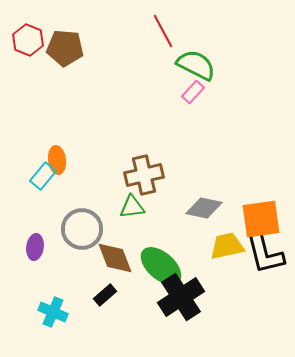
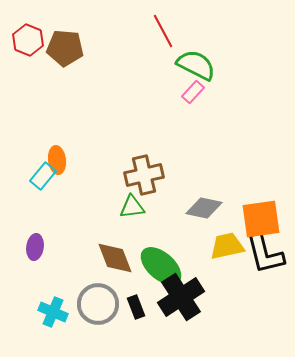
gray circle: moved 16 px right, 75 px down
black rectangle: moved 31 px right, 12 px down; rotated 70 degrees counterclockwise
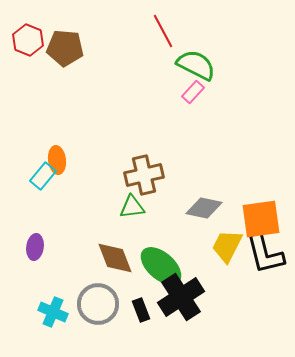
yellow trapezoid: rotated 51 degrees counterclockwise
black rectangle: moved 5 px right, 3 px down
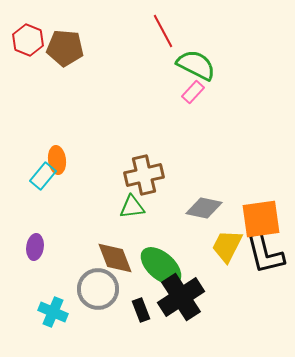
gray circle: moved 15 px up
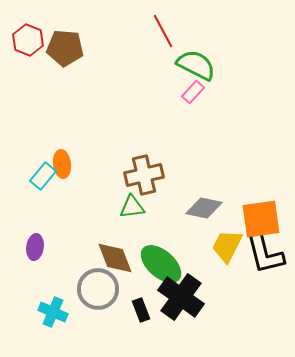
orange ellipse: moved 5 px right, 4 px down
green ellipse: moved 2 px up
black cross: rotated 21 degrees counterclockwise
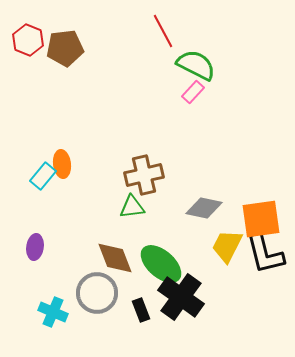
brown pentagon: rotated 12 degrees counterclockwise
gray circle: moved 1 px left, 4 px down
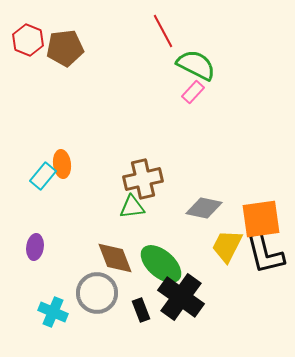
brown cross: moved 1 px left, 4 px down
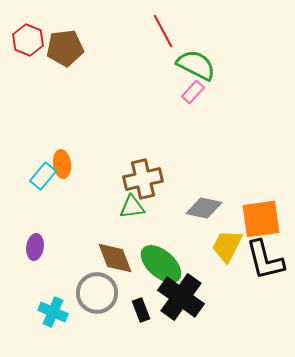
black L-shape: moved 6 px down
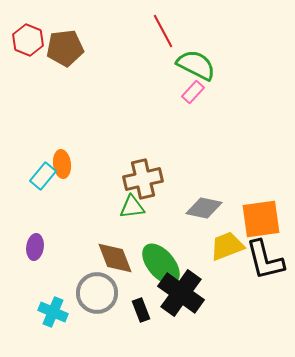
yellow trapezoid: rotated 42 degrees clockwise
green ellipse: rotated 9 degrees clockwise
black cross: moved 4 px up
